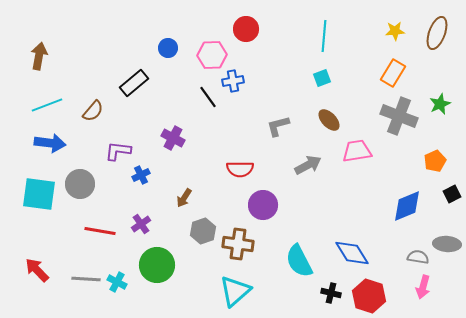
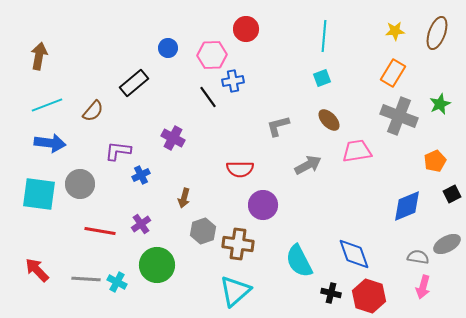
brown arrow at (184, 198): rotated 18 degrees counterclockwise
gray ellipse at (447, 244): rotated 32 degrees counterclockwise
blue diamond at (352, 253): moved 2 px right, 1 px down; rotated 12 degrees clockwise
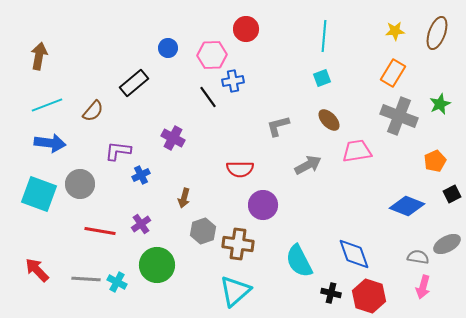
cyan square at (39, 194): rotated 12 degrees clockwise
blue diamond at (407, 206): rotated 44 degrees clockwise
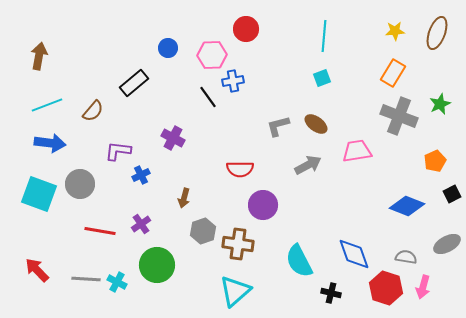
brown ellipse at (329, 120): moved 13 px left, 4 px down; rotated 10 degrees counterclockwise
gray semicircle at (418, 257): moved 12 px left
red hexagon at (369, 296): moved 17 px right, 8 px up
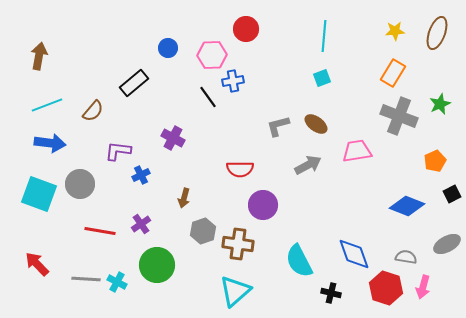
red arrow at (37, 270): moved 6 px up
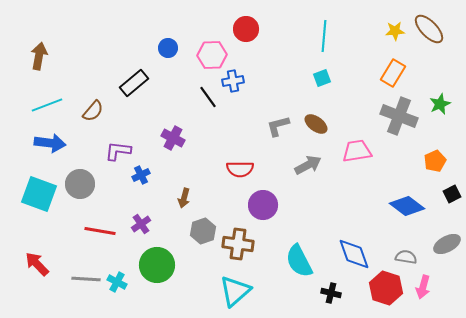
brown ellipse at (437, 33): moved 8 px left, 4 px up; rotated 64 degrees counterclockwise
blue diamond at (407, 206): rotated 16 degrees clockwise
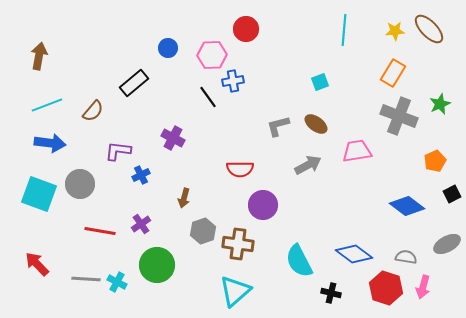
cyan line at (324, 36): moved 20 px right, 6 px up
cyan square at (322, 78): moved 2 px left, 4 px down
blue diamond at (354, 254): rotated 33 degrees counterclockwise
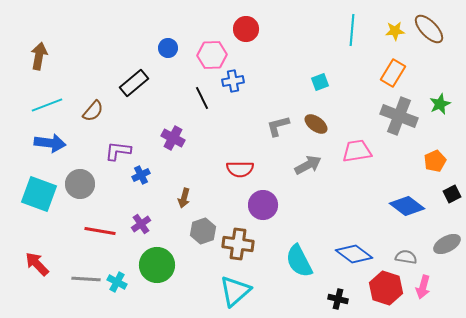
cyan line at (344, 30): moved 8 px right
black line at (208, 97): moved 6 px left, 1 px down; rotated 10 degrees clockwise
black cross at (331, 293): moved 7 px right, 6 px down
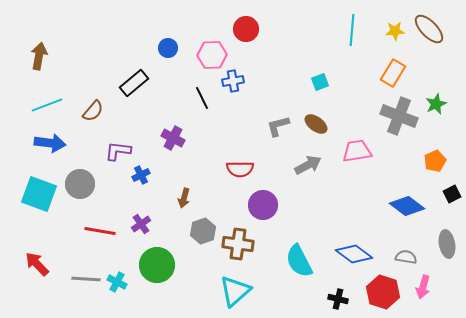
green star at (440, 104): moved 4 px left
gray ellipse at (447, 244): rotated 72 degrees counterclockwise
red hexagon at (386, 288): moved 3 px left, 4 px down
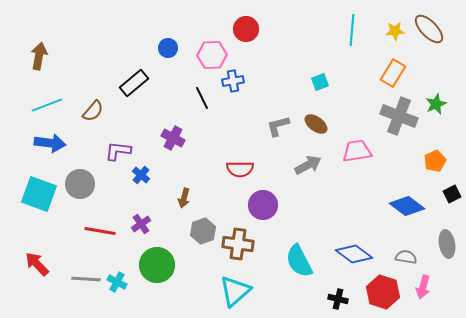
blue cross at (141, 175): rotated 24 degrees counterclockwise
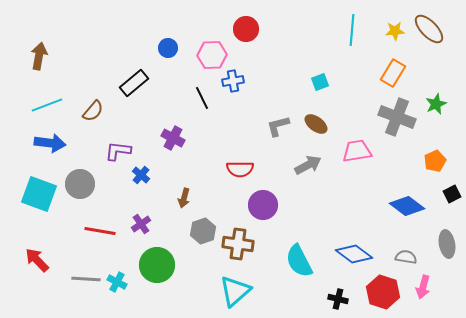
gray cross at (399, 116): moved 2 px left, 1 px down
red arrow at (37, 264): moved 4 px up
